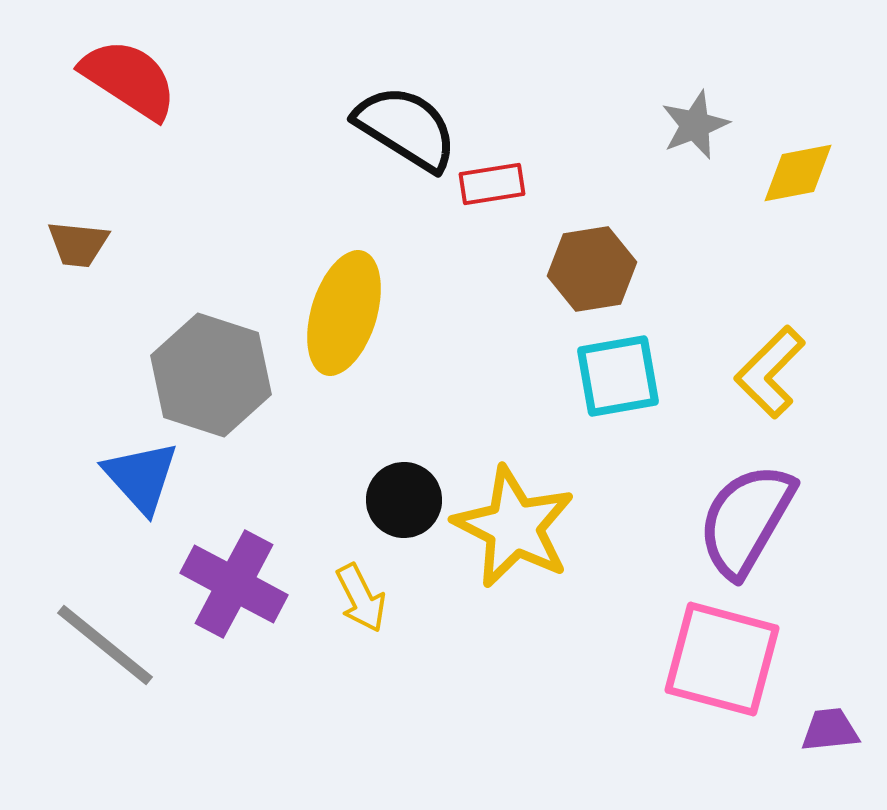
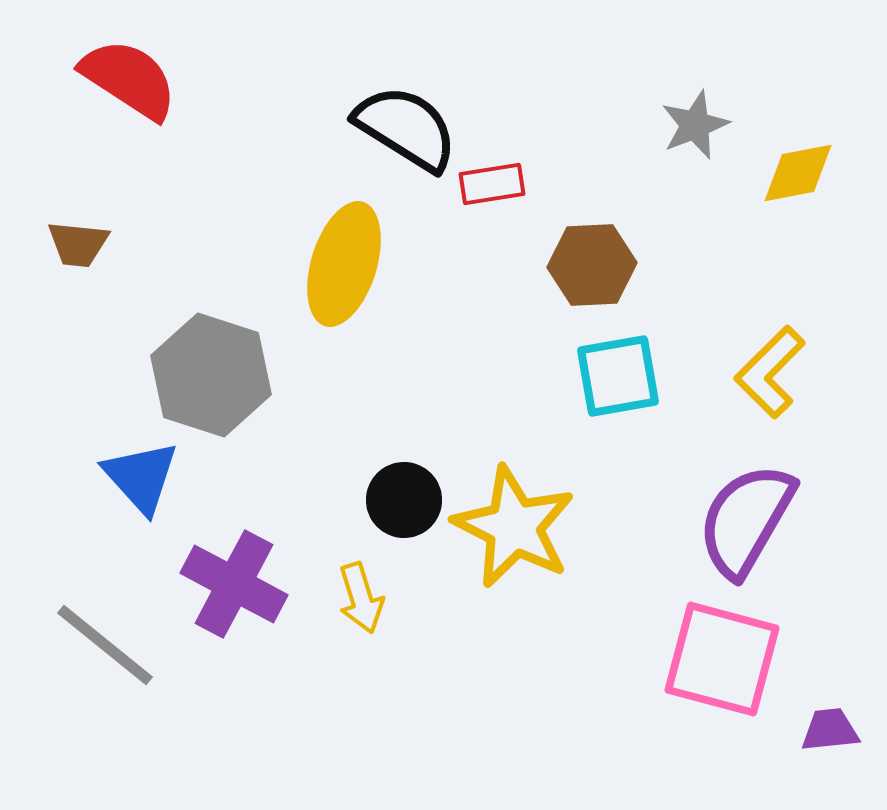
brown hexagon: moved 4 px up; rotated 6 degrees clockwise
yellow ellipse: moved 49 px up
yellow arrow: rotated 10 degrees clockwise
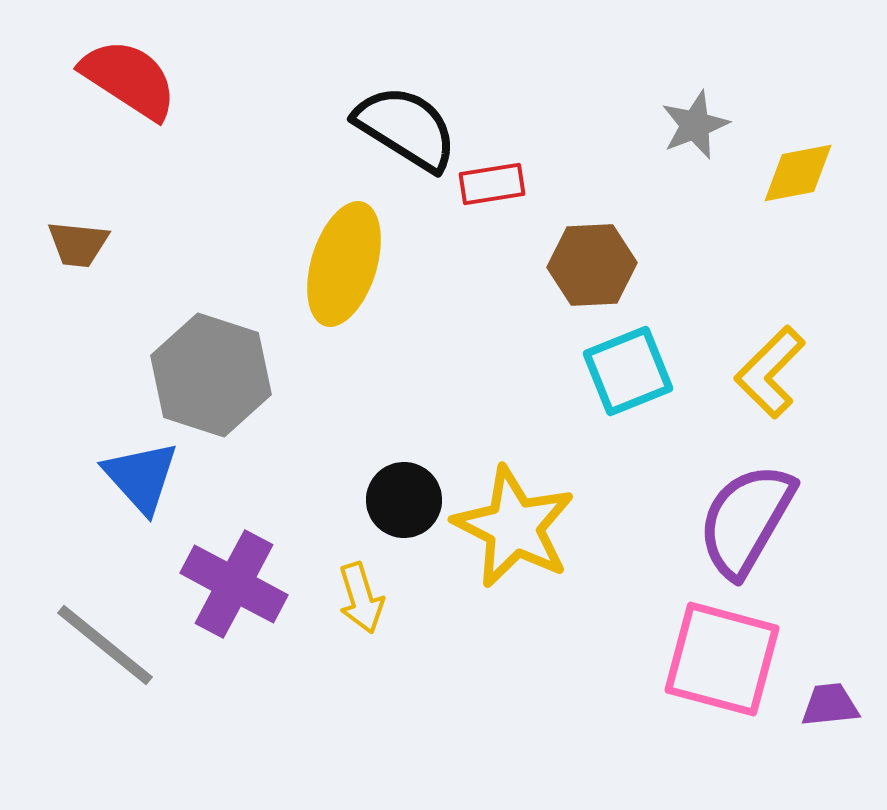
cyan square: moved 10 px right, 5 px up; rotated 12 degrees counterclockwise
purple trapezoid: moved 25 px up
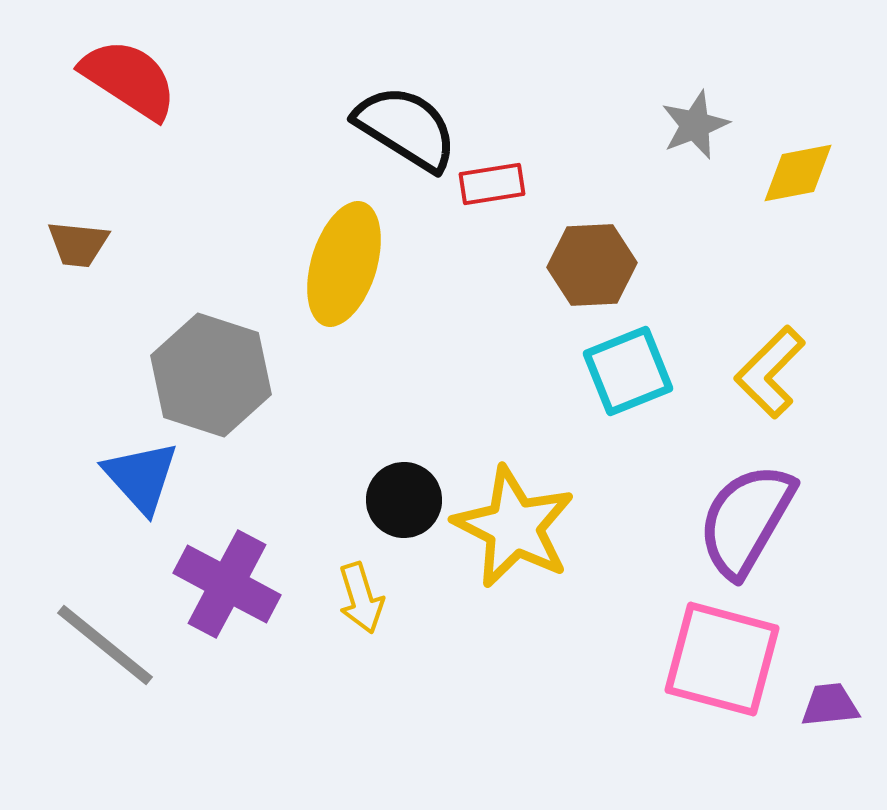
purple cross: moved 7 px left
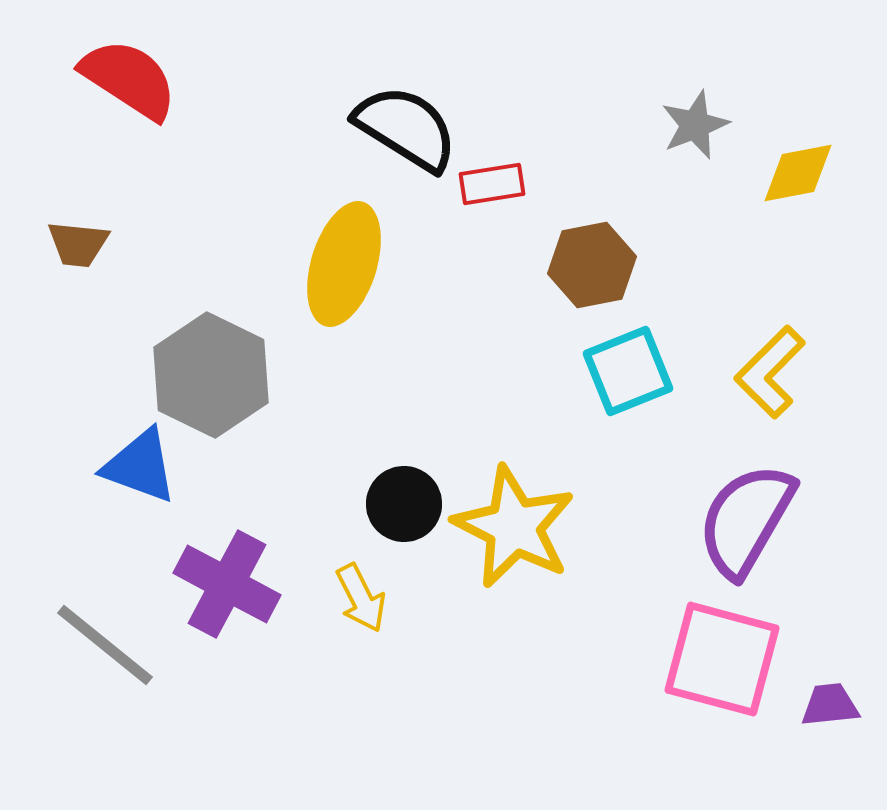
brown hexagon: rotated 8 degrees counterclockwise
gray hexagon: rotated 8 degrees clockwise
blue triangle: moved 1 px left, 11 px up; rotated 28 degrees counterclockwise
black circle: moved 4 px down
yellow arrow: rotated 10 degrees counterclockwise
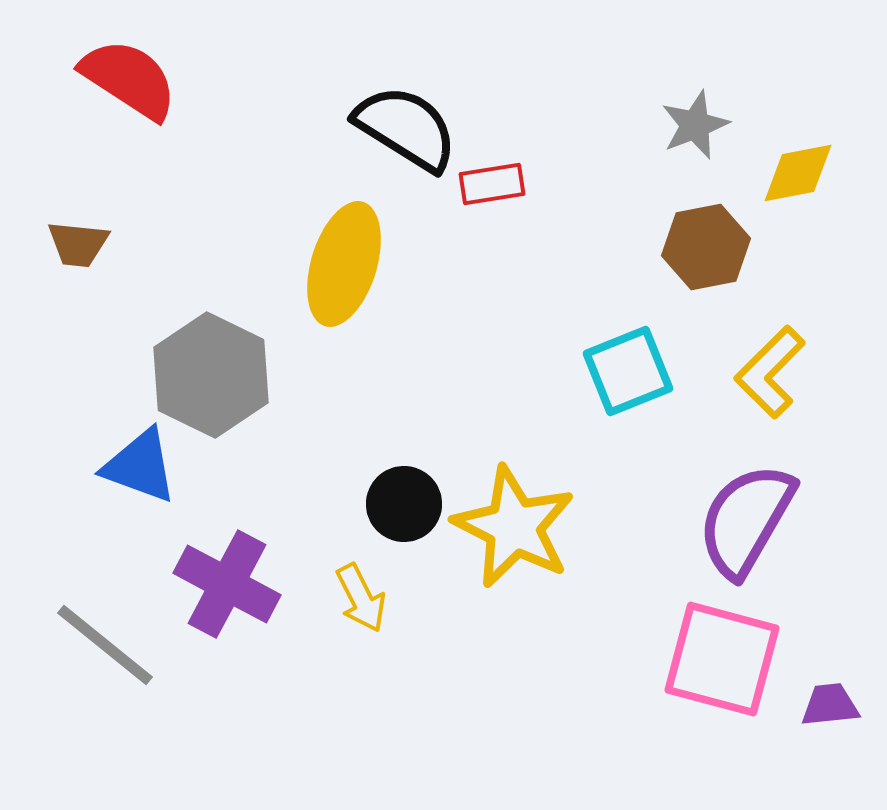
brown hexagon: moved 114 px right, 18 px up
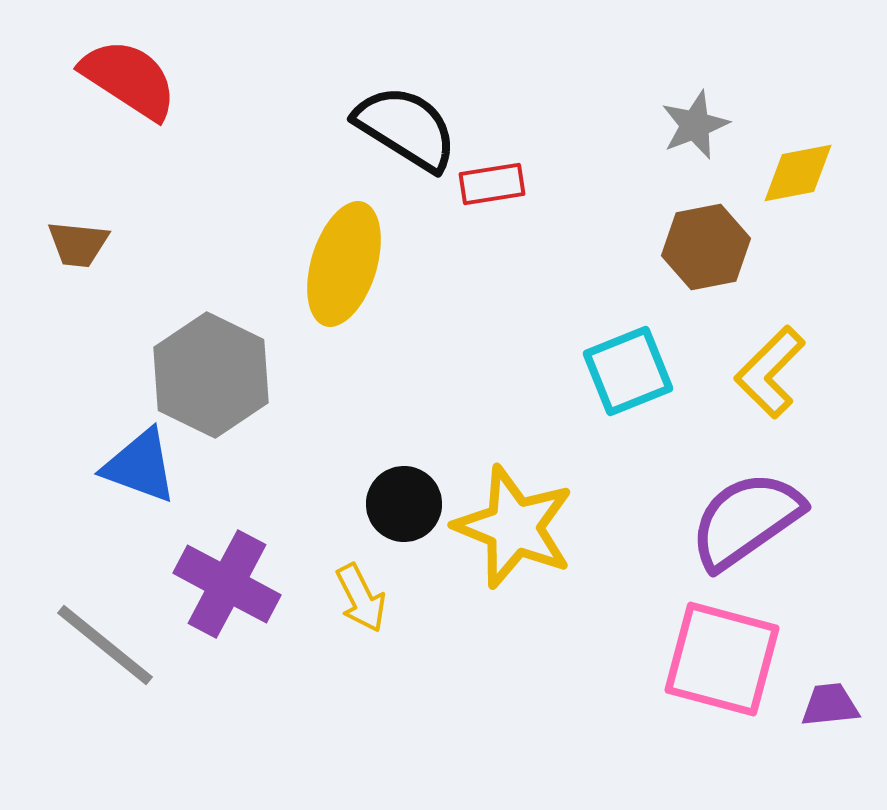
purple semicircle: rotated 25 degrees clockwise
yellow star: rotated 5 degrees counterclockwise
